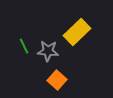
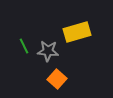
yellow rectangle: rotated 28 degrees clockwise
orange square: moved 1 px up
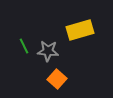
yellow rectangle: moved 3 px right, 2 px up
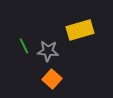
orange square: moved 5 px left
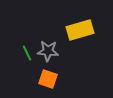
green line: moved 3 px right, 7 px down
orange square: moved 4 px left; rotated 24 degrees counterclockwise
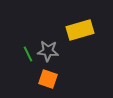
green line: moved 1 px right, 1 px down
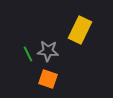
yellow rectangle: rotated 48 degrees counterclockwise
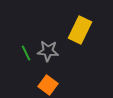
green line: moved 2 px left, 1 px up
orange square: moved 6 px down; rotated 18 degrees clockwise
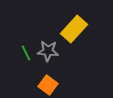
yellow rectangle: moved 6 px left, 1 px up; rotated 16 degrees clockwise
